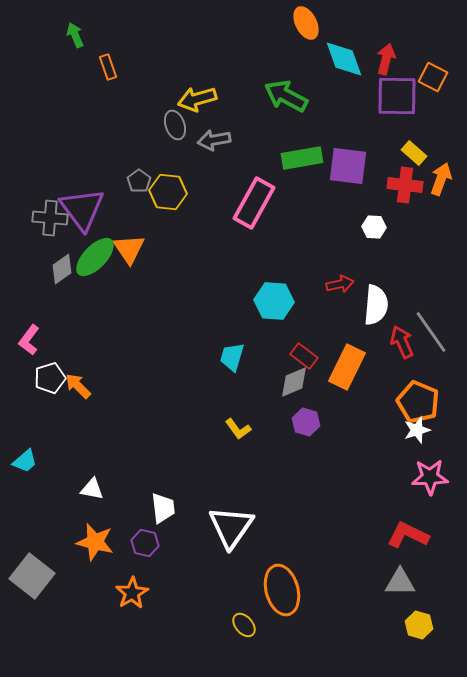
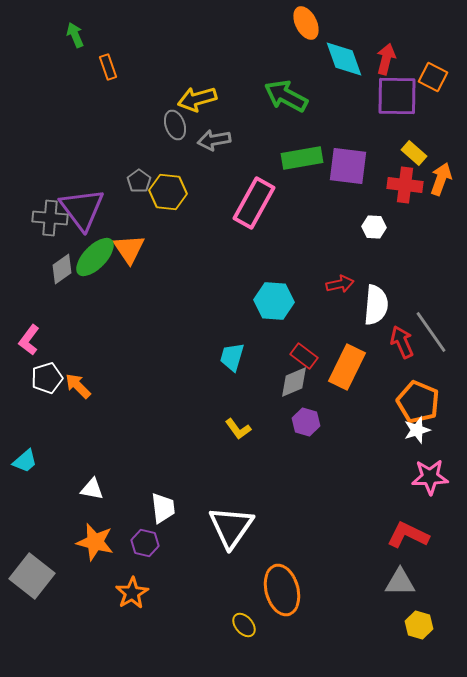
white pentagon at (50, 378): moved 3 px left
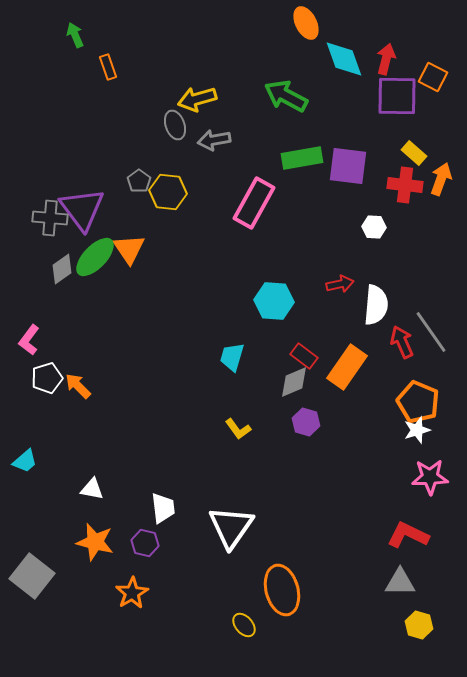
orange rectangle at (347, 367): rotated 9 degrees clockwise
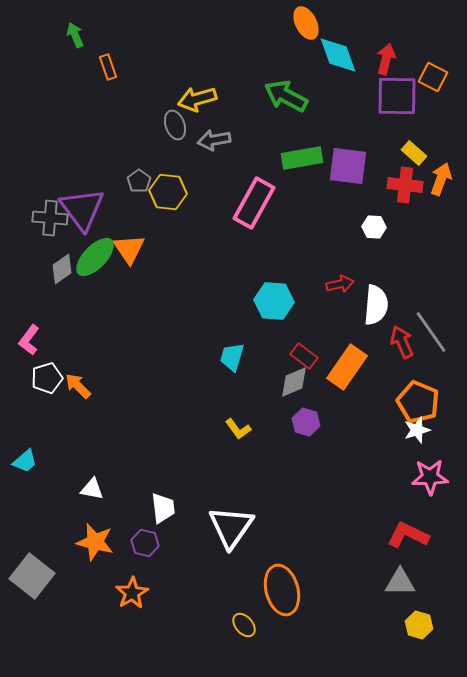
cyan diamond at (344, 59): moved 6 px left, 4 px up
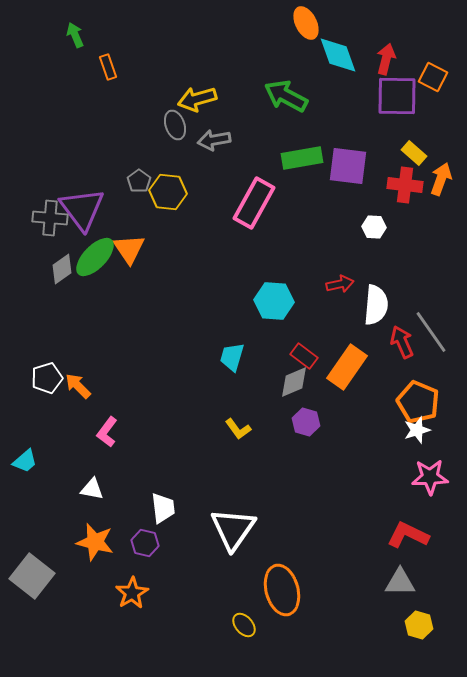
pink L-shape at (29, 340): moved 78 px right, 92 px down
white triangle at (231, 527): moved 2 px right, 2 px down
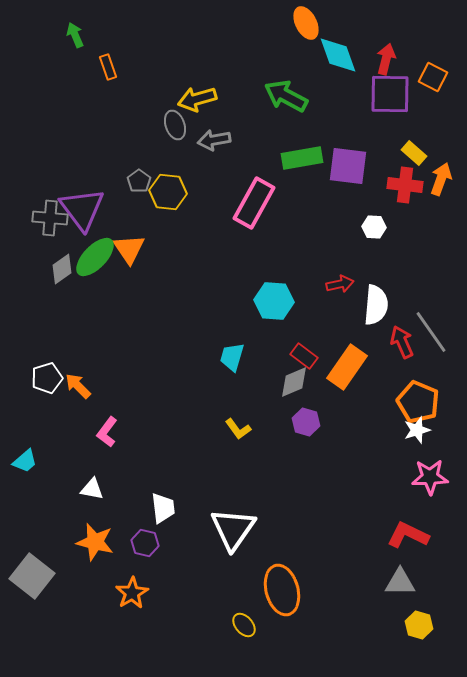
purple square at (397, 96): moved 7 px left, 2 px up
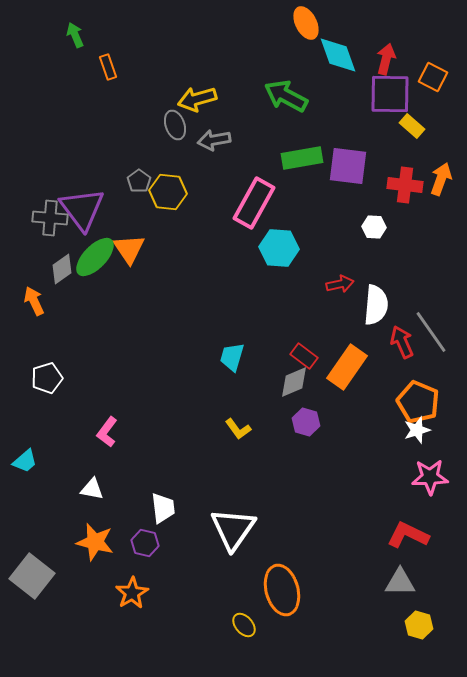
yellow rectangle at (414, 153): moved 2 px left, 27 px up
cyan hexagon at (274, 301): moved 5 px right, 53 px up
orange arrow at (78, 386): moved 44 px left, 85 px up; rotated 20 degrees clockwise
